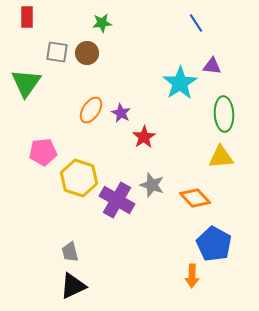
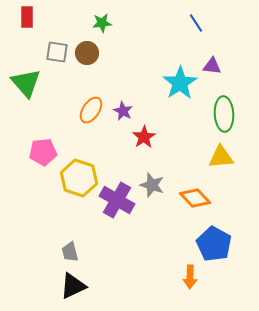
green triangle: rotated 16 degrees counterclockwise
purple star: moved 2 px right, 2 px up
orange arrow: moved 2 px left, 1 px down
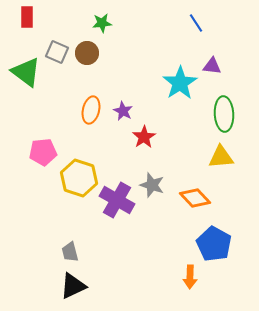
gray square: rotated 15 degrees clockwise
green triangle: moved 11 px up; rotated 12 degrees counterclockwise
orange ellipse: rotated 20 degrees counterclockwise
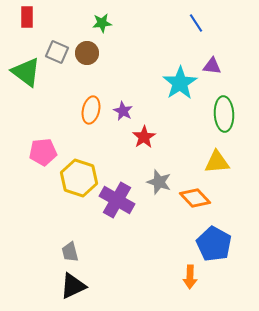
yellow triangle: moved 4 px left, 5 px down
gray star: moved 7 px right, 3 px up
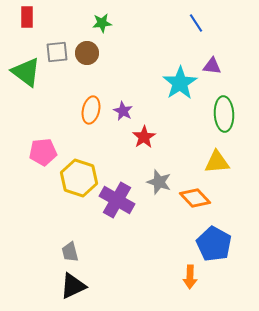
gray square: rotated 30 degrees counterclockwise
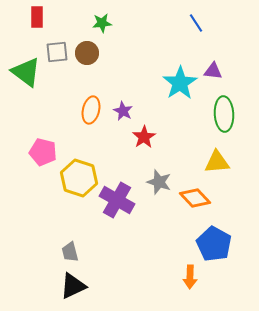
red rectangle: moved 10 px right
purple triangle: moved 1 px right, 5 px down
pink pentagon: rotated 20 degrees clockwise
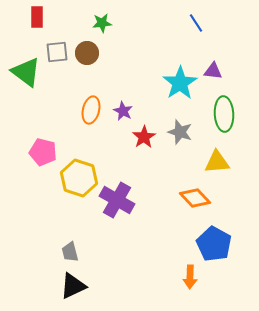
gray star: moved 21 px right, 50 px up
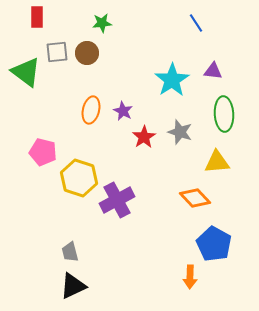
cyan star: moved 8 px left, 3 px up
purple cross: rotated 32 degrees clockwise
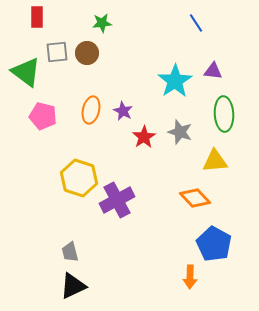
cyan star: moved 3 px right, 1 px down
pink pentagon: moved 36 px up
yellow triangle: moved 2 px left, 1 px up
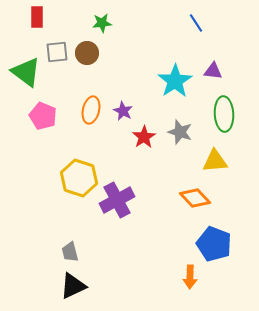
pink pentagon: rotated 8 degrees clockwise
blue pentagon: rotated 8 degrees counterclockwise
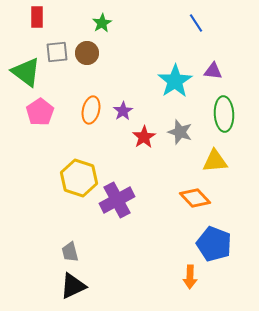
green star: rotated 24 degrees counterclockwise
purple star: rotated 12 degrees clockwise
pink pentagon: moved 3 px left, 4 px up; rotated 16 degrees clockwise
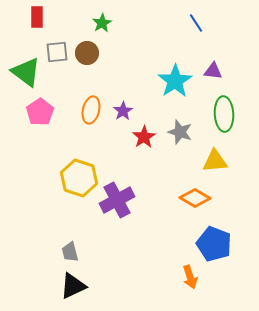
orange diamond: rotated 16 degrees counterclockwise
orange arrow: rotated 20 degrees counterclockwise
